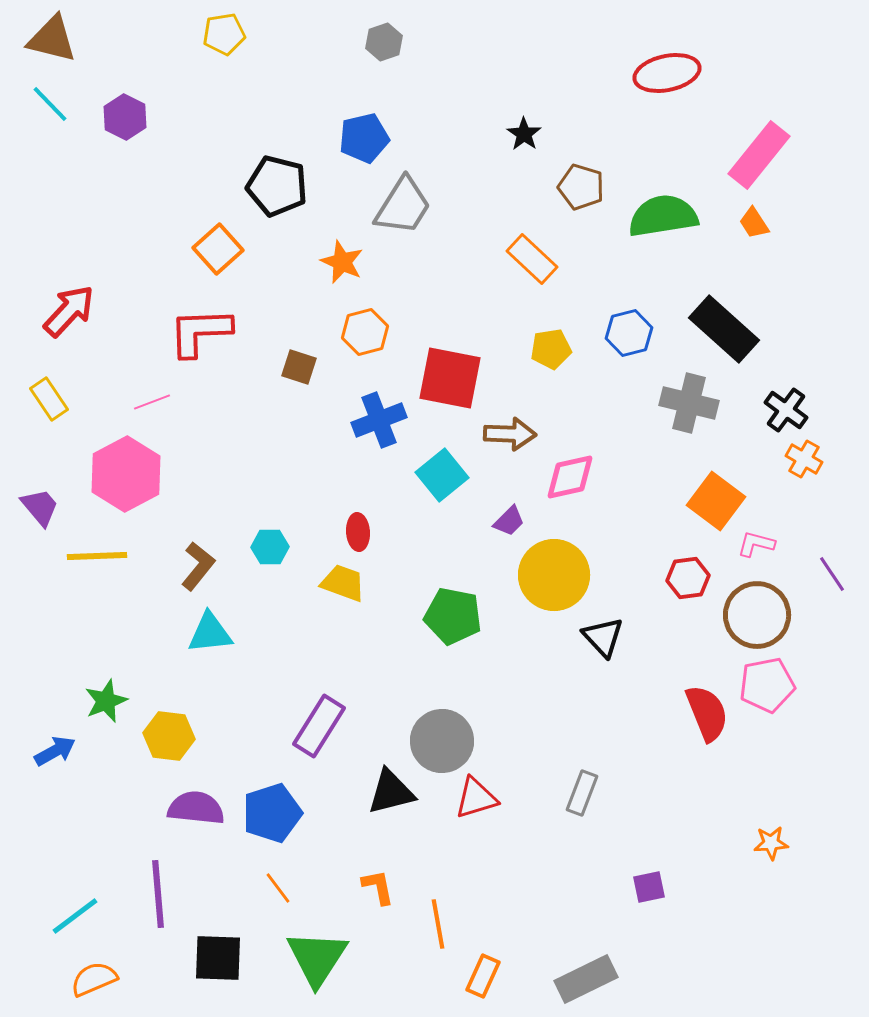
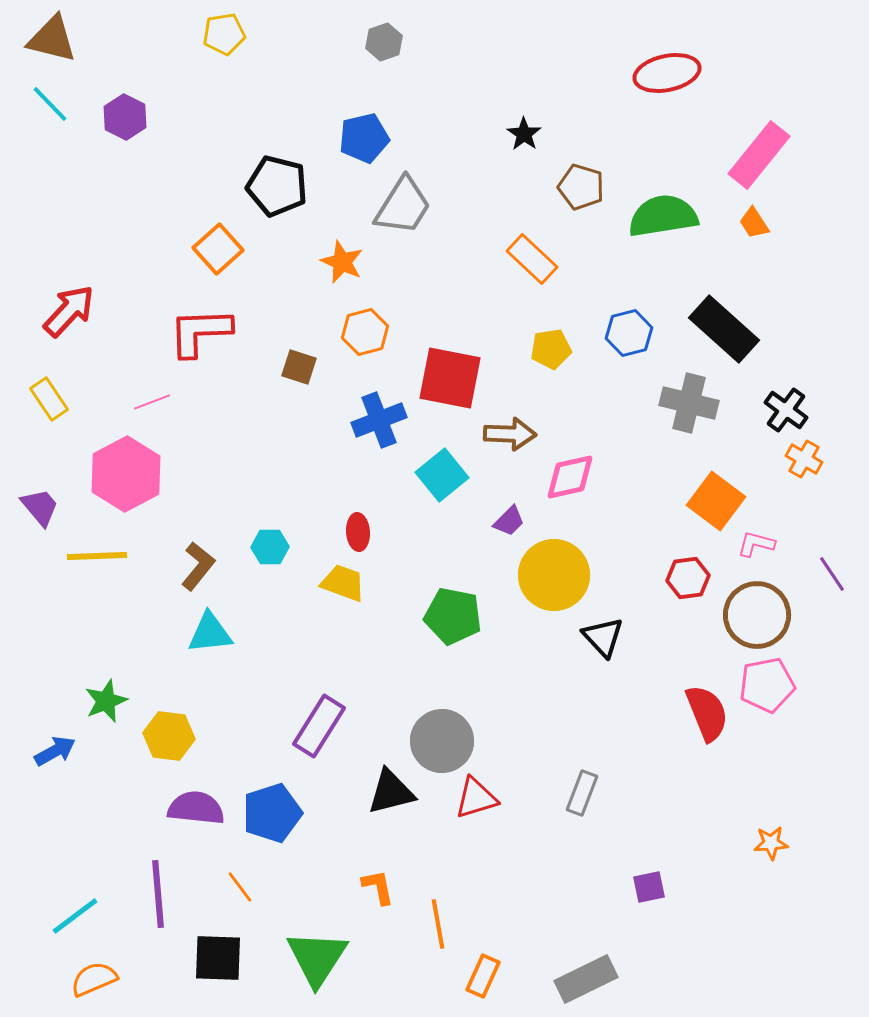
orange line at (278, 888): moved 38 px left, 1 px up
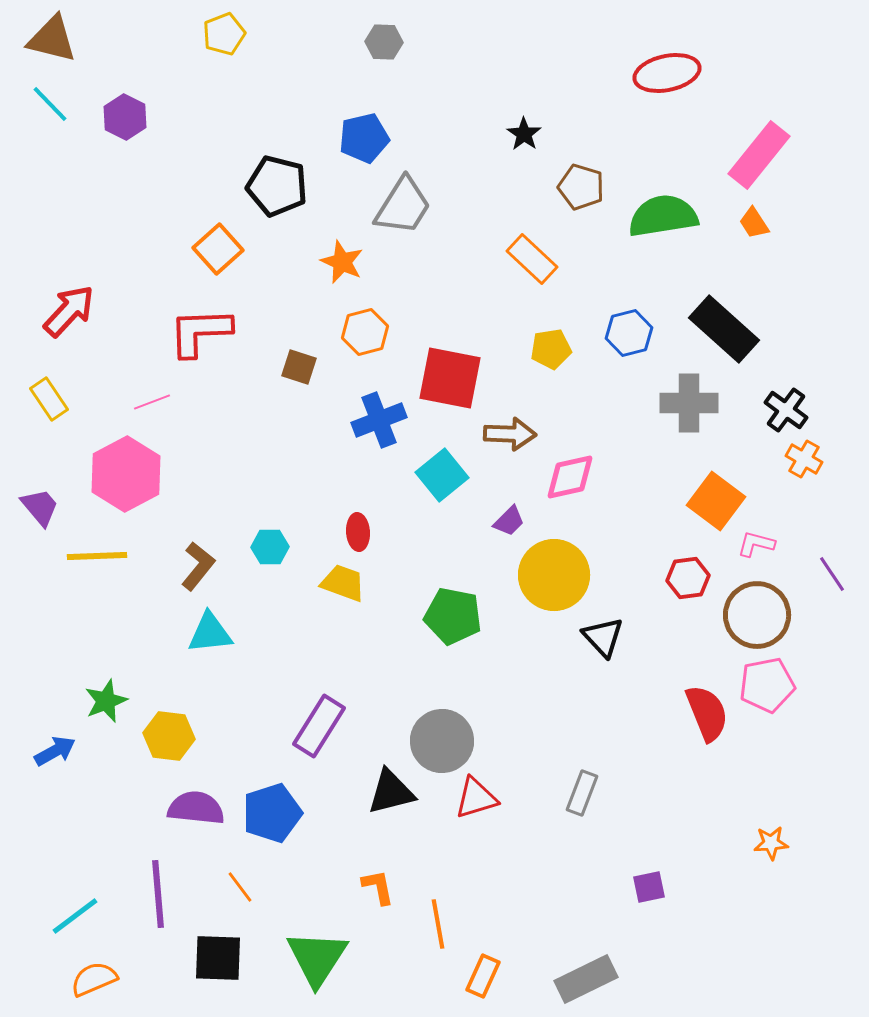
yellow pentagon at (224, 34): rotated 12 degrees counterclockwise
gray hexagon at (384, 42): rotated 21 degrees clockwise
gray cross at (689, 403): rotated 14 degrees counterclockwise
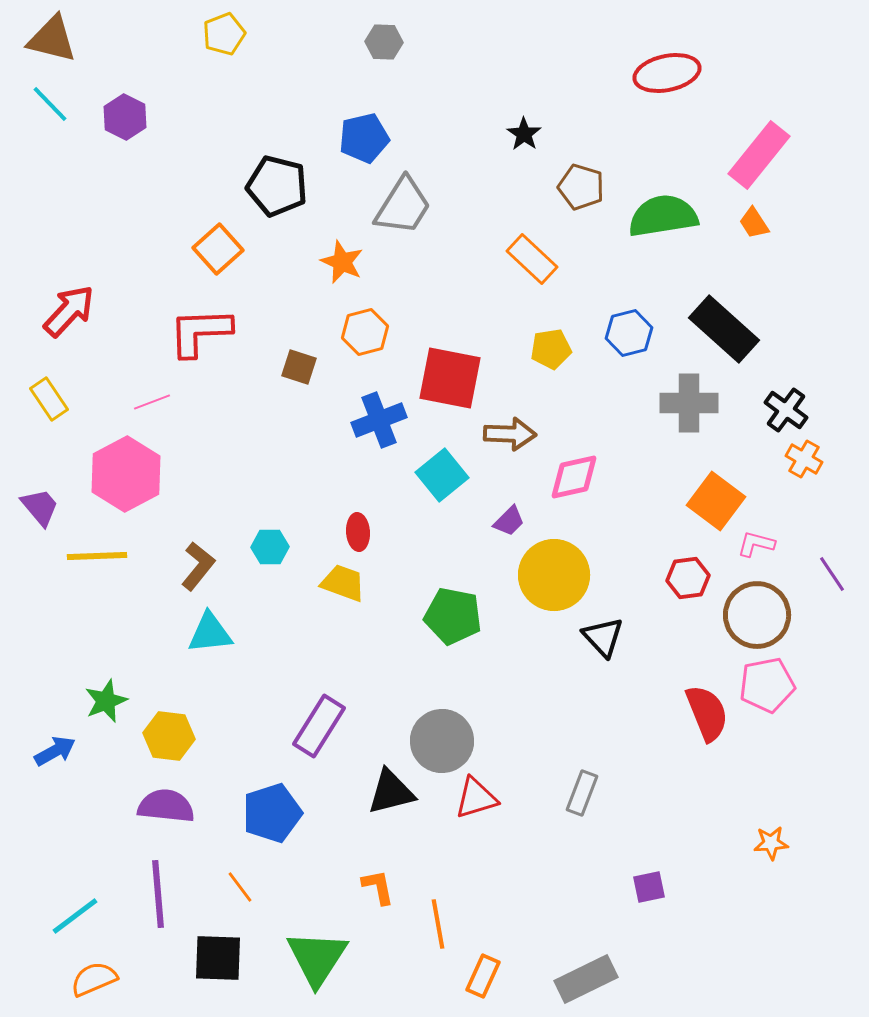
pink diamond at (570, 477): moved 4 px right
purple semicircle at (196, 808): moved 30 px left, 2 px up
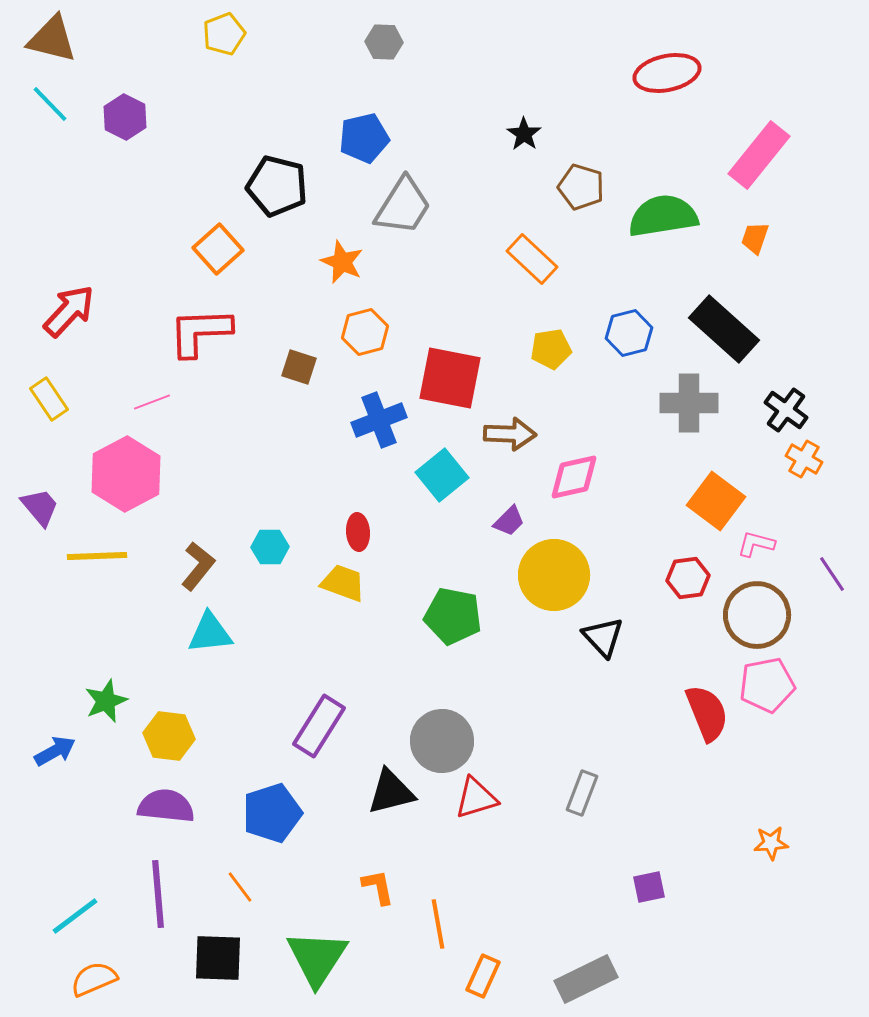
orange trapezoid at (754, 223): moved 1 px right, 15 px down; rotated 52 degrees clockwise
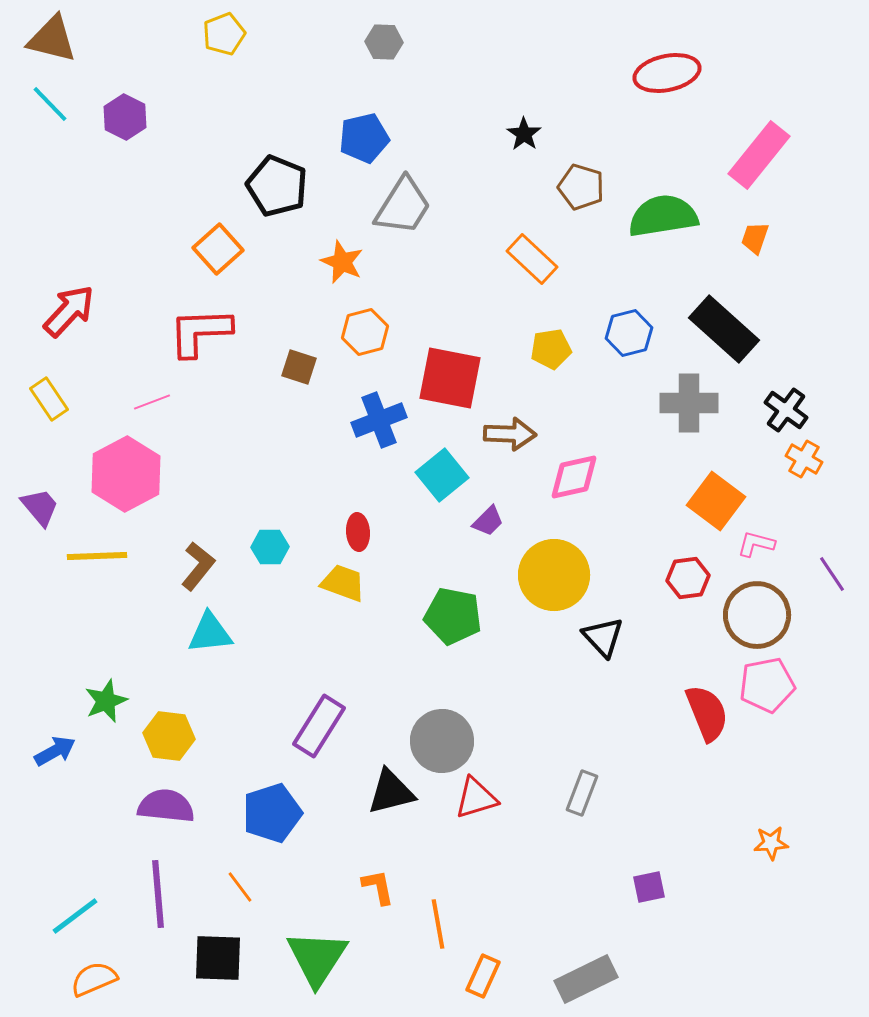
black pentagon at (277, 186): rotated 8 degrees clockwise
purple trapezoid at (509, 521): moved 21 px left
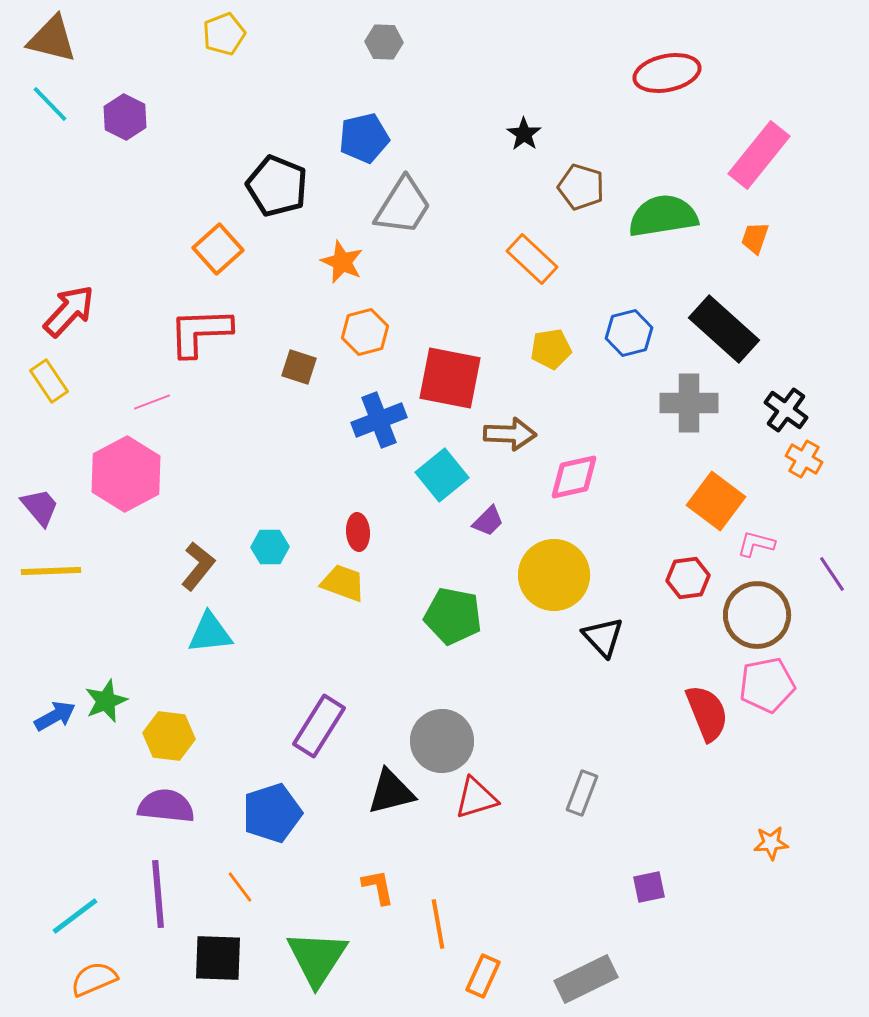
yellow rectangle at (49, 399): moved 18 px up
yellow line at (97, 556): moved 46 px left, 15 px down
blue arrow at (55, 751): moved 35 px up
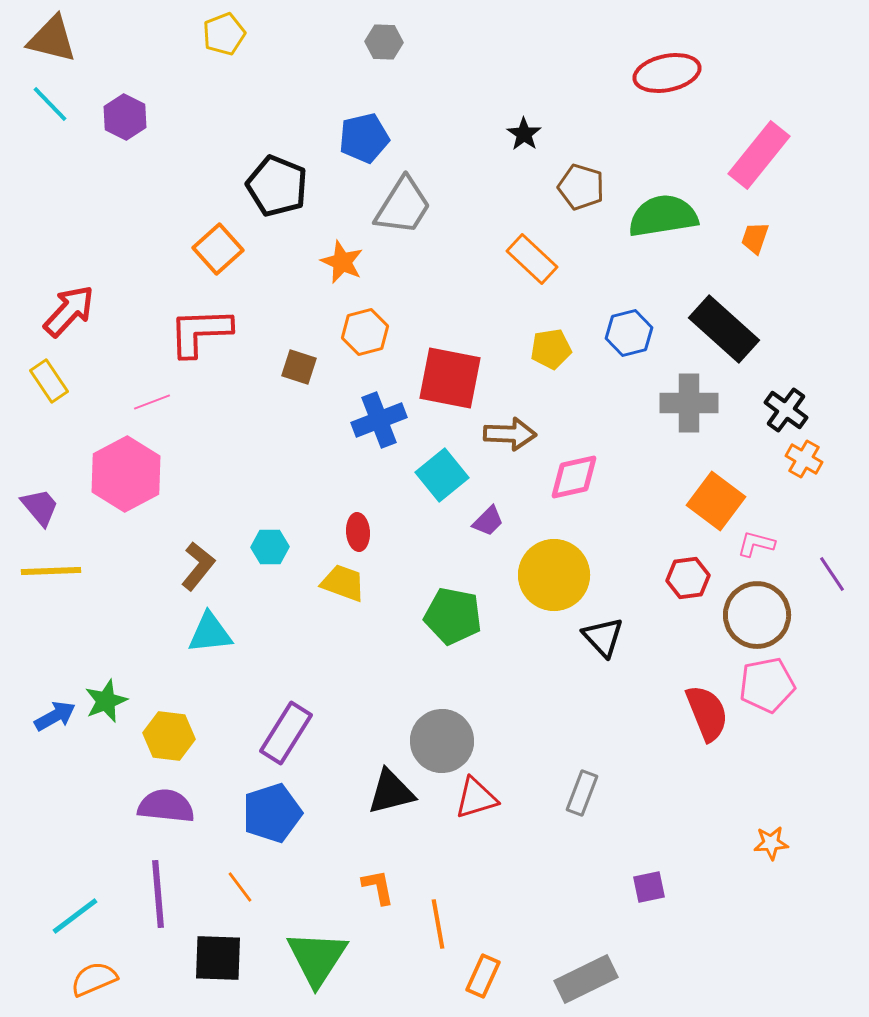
purple rectangle at (319, 726): moved 33 px left, 7 px down
